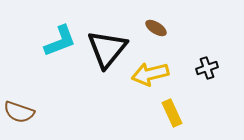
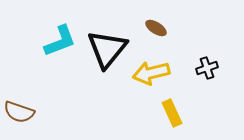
yellow arrow: moved 1 px right, 1 px up
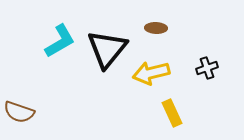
brown ellipse: rotated 30 degrees counterclockwise
cyan L-shape: rotated 9 degrees counterclockwise
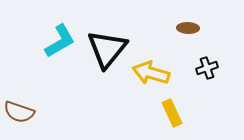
brown ellipse: moved 32 px right
yellow arrow: rotated 30 degrees clockwise
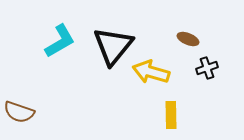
brown ellipse: moved 11 px down; rotated 20 degrees clockwise
black triangle: moved 6 px right, 3 px up
yellow arrow: moved 1 px up
yellow rectangle: moved 1 px left, 2 px down; rotated 24 degrees clockwise
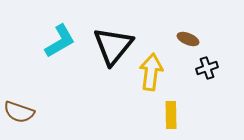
yellow arrow: rotated 81 degrees clockwise
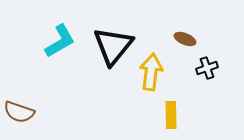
brown ellipse: moved 3 px left
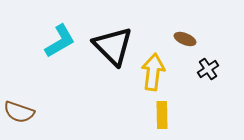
black triangle: rotated 24 degrees counterclockwise
black cross: moved 1 px right, 1 px down; rotated 15 degrees counterclockwise
yellow arrow: moved 2 px right
yellow rectangle: moved 9 px left
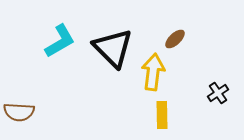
brown ellipse: moved 10 px left; rotated 65 degrees counterclockwise
black triangle: moved 2 px down
black cross: moved 10 px right, 24 px down
brown semicircle: rotated 16 degrees counterclockwise
